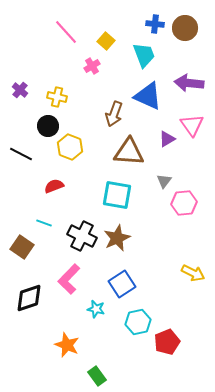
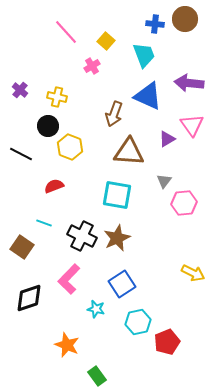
brown circle: moved 9 px up
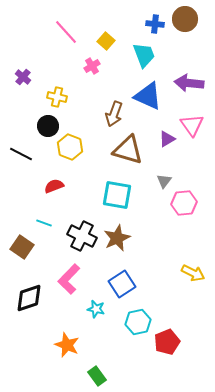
purple cross: moved 3 px right, 13 px up
brown triangle: moved 1 px left, 2 px up; rotated 12 degrees clockwise
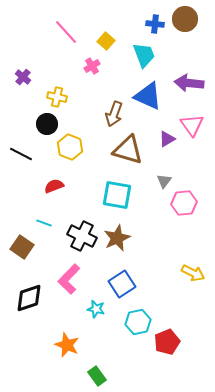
black circle: moved 1 px left, 2 px up
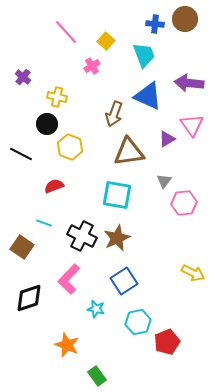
brown triangle: moved 1 px right, 2 px down; rotated 24 degrees counterclockwise
blue square: moved 2 px right, 3 px up
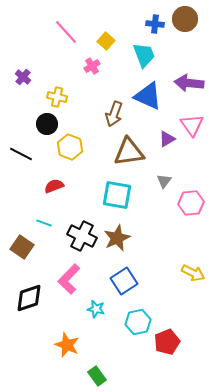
pink hexagon: moved 7 px right
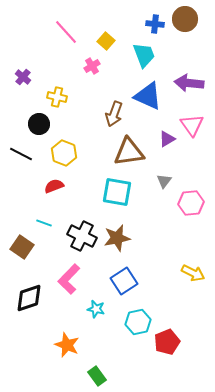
black circle: moved 8 px left
yellow hexagon: moved 6 px left, 6 px down
cyan square: moved 3 px up
brown star: rotated 12 degrees clockwise
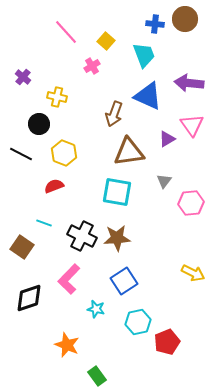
brown star: rotated 8 degrees clockwise
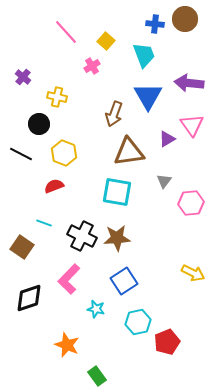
blue triangle: rotated 36 degrees clockwise
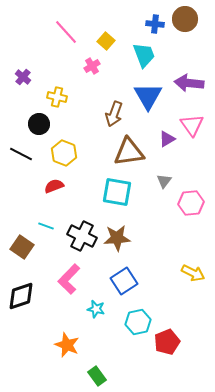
cyan line: moved 2 px right, 3 px down
black diamond: moved 8 px left, 2 px up
